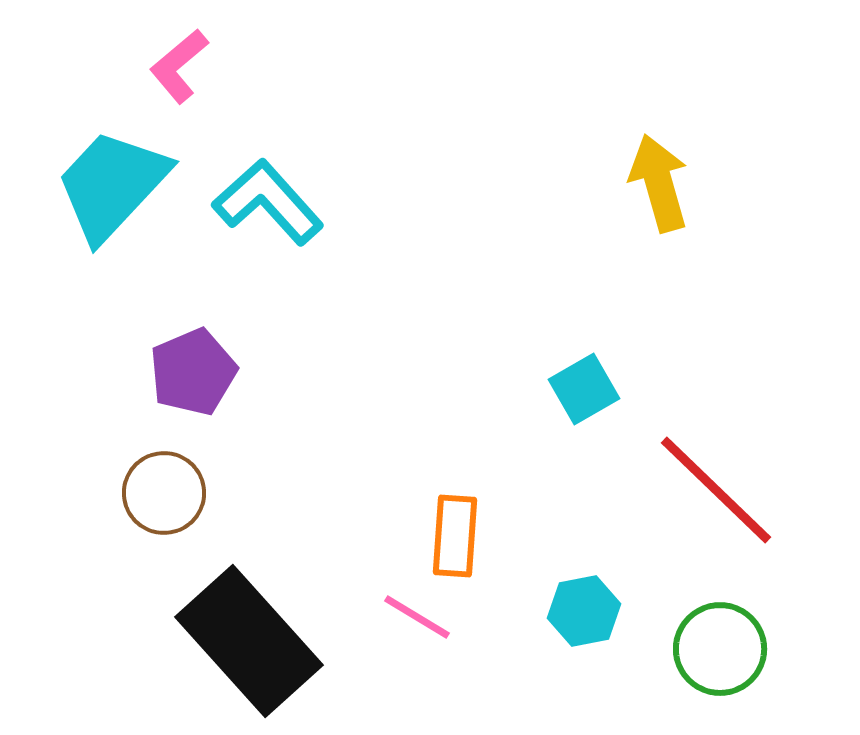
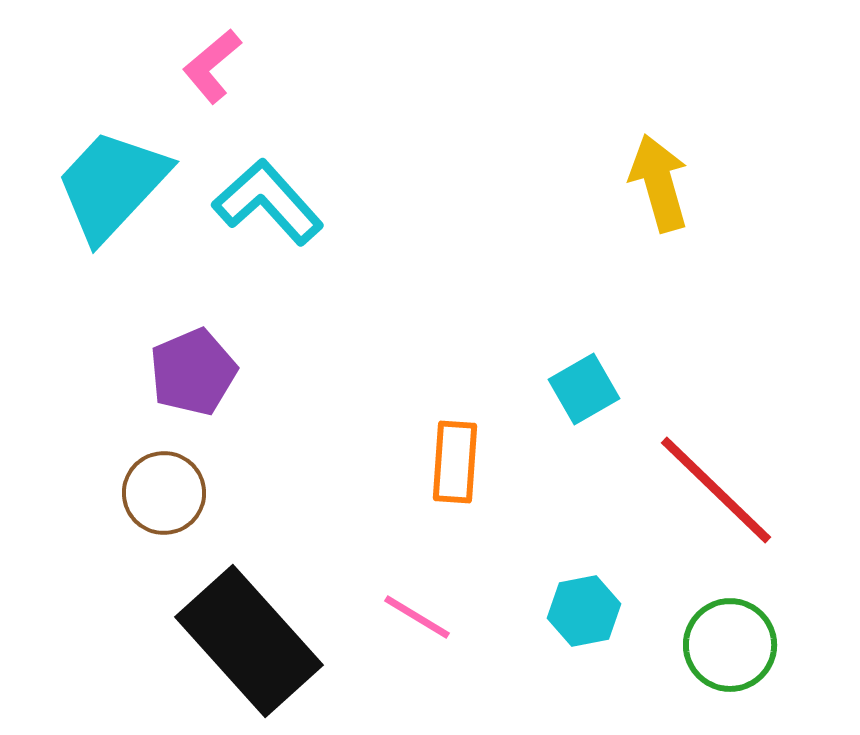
pink L-shape: moved 33 px right
orange rectangle: moved 74 px up
green circle: moved 10 px right, 4 px up
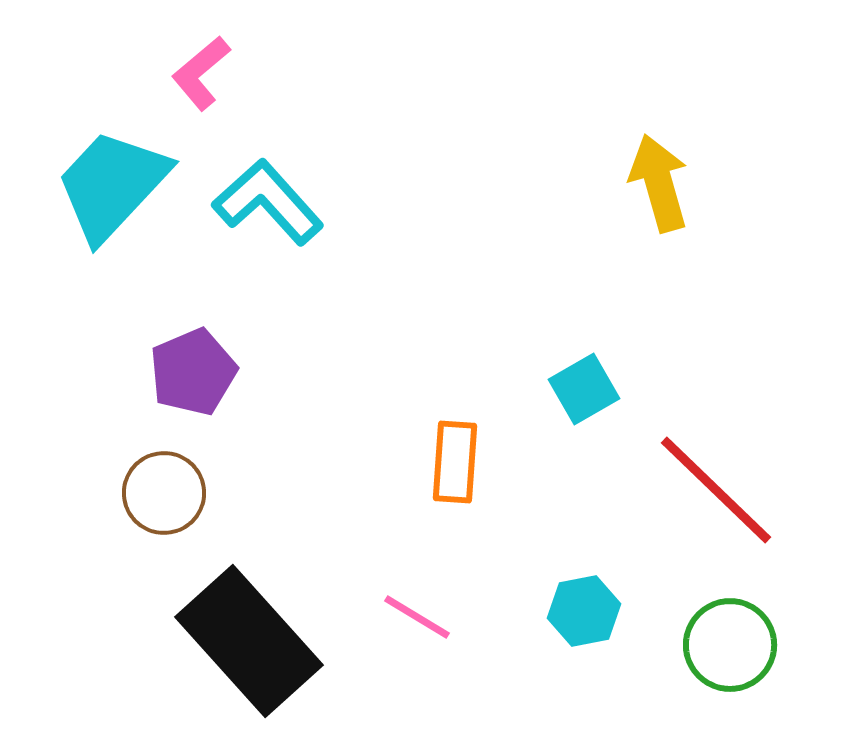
pink L-shape: moved 11 px left, 7 px down
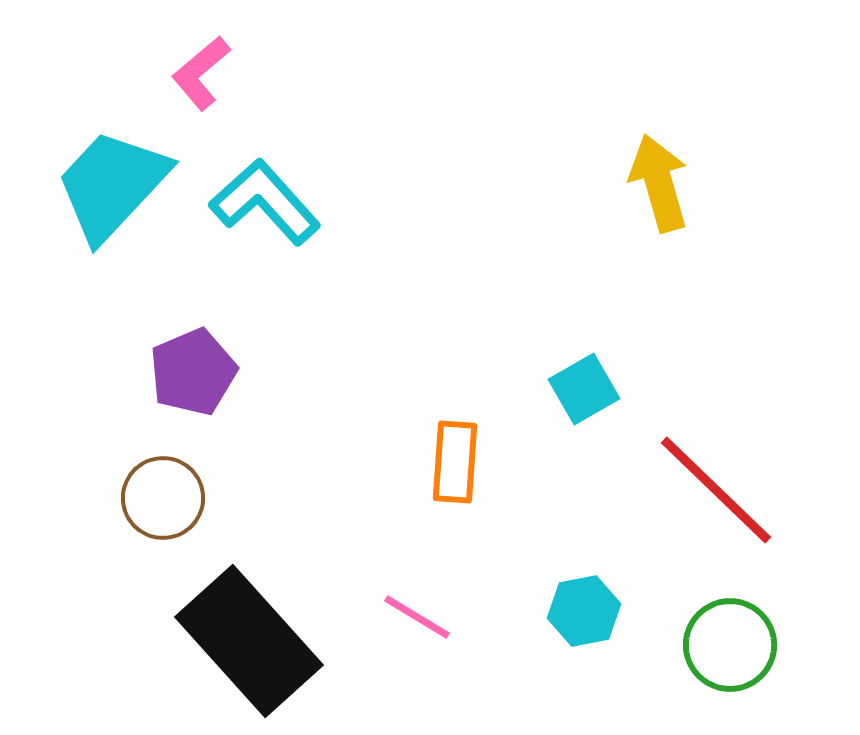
cyan L-shape: moved 3 px left
brown circle: moved 1 px left, 5 px down
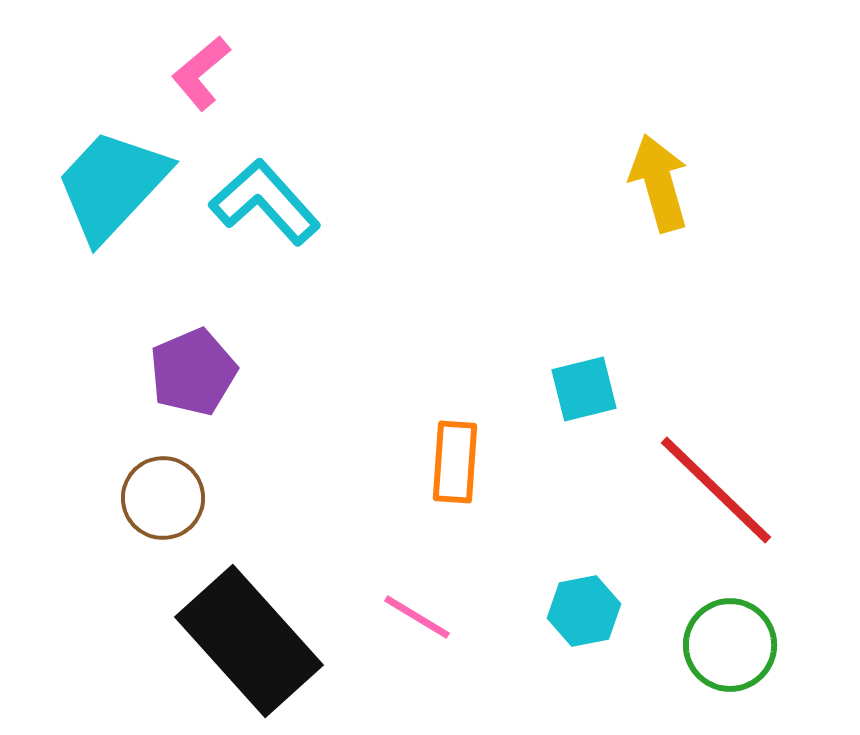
cyan square: rotated 16 degrees clockwise
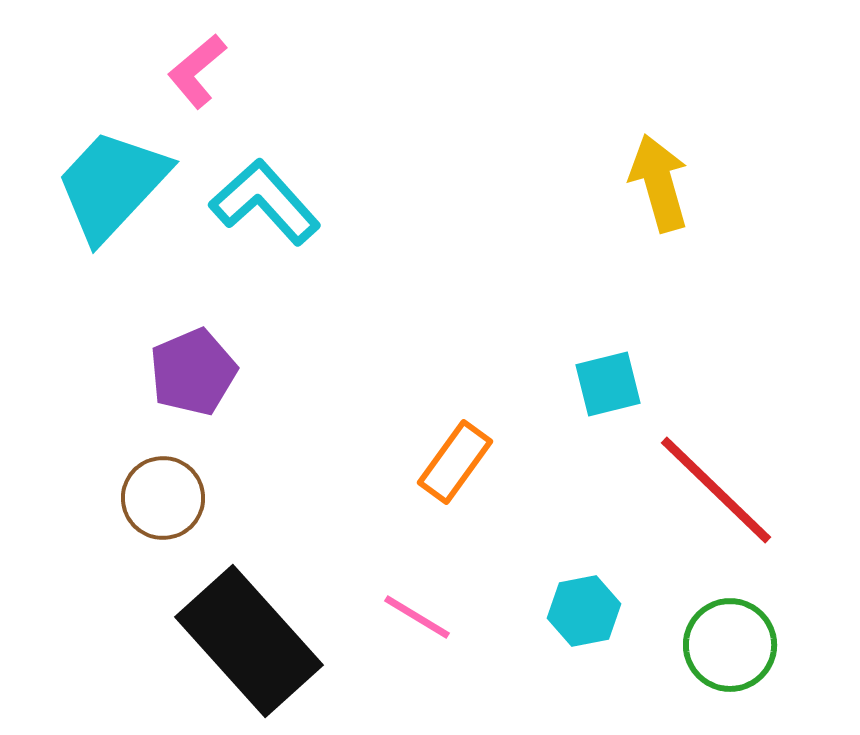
pink L-shape: moved 4 px left, 2 px up
cyan square: moved 24 px right, 5 px up
orange rectangle: rotated 32 degrees clockwise
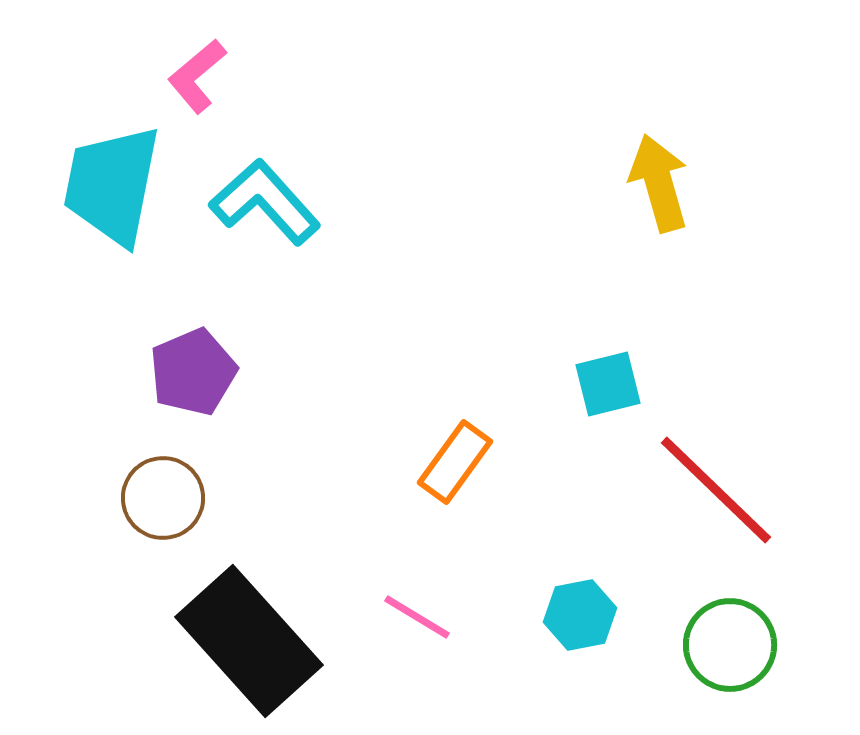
pink L-shape: moved 5 px down
cyan trapezoid: rotated 32 degrees counterclockwise
cyan hexagon: moved 4 px left, 4 px down
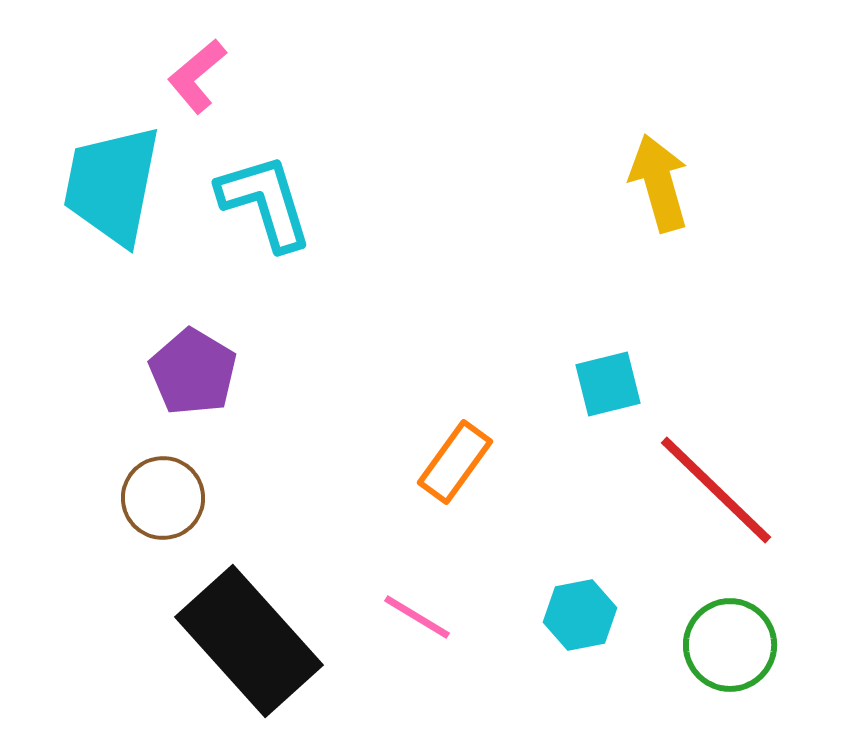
cyan L-shape: rotated 25 degrees clockwise
purple pentagon: rotated 18 degrees counterclockwise
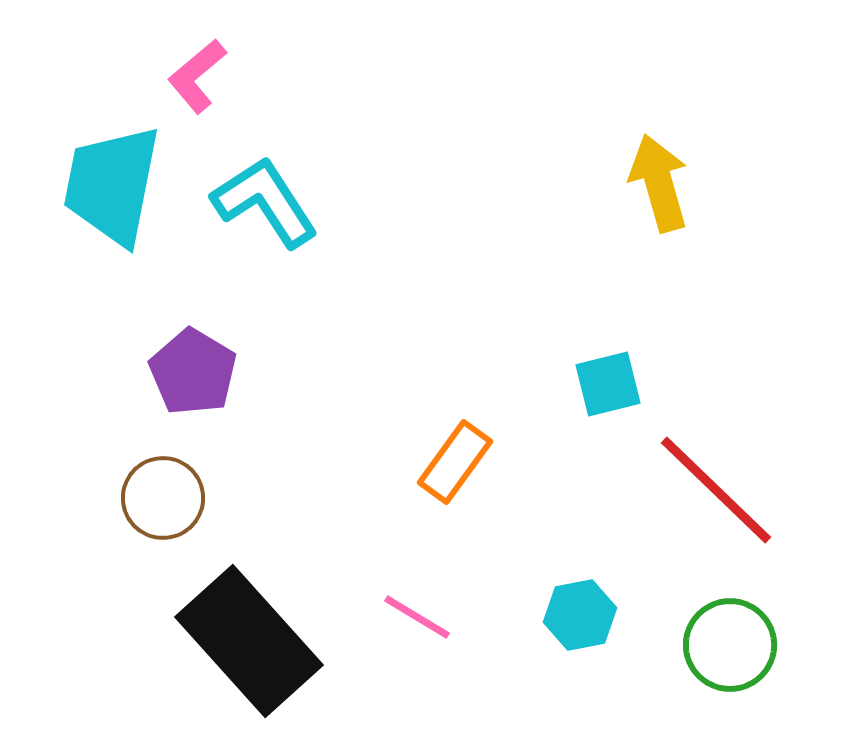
cyan L-shape: rotated 16 degrees counterclockwise
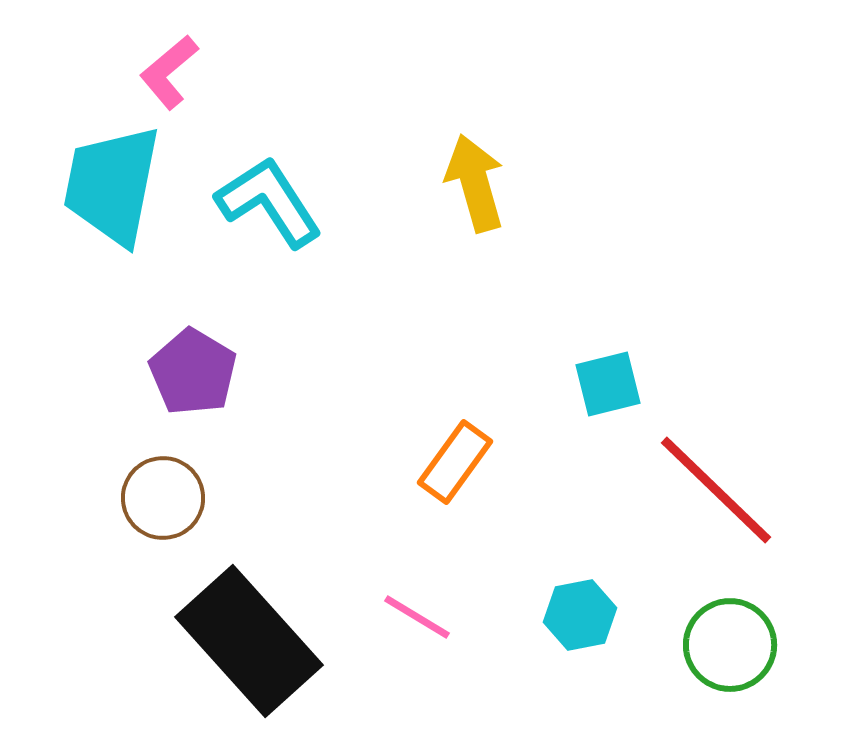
pink L-shape: moved 28 px left, 4 px up
yellow arrow: moved 184 px left
cyan L-shape: moved 4 px right
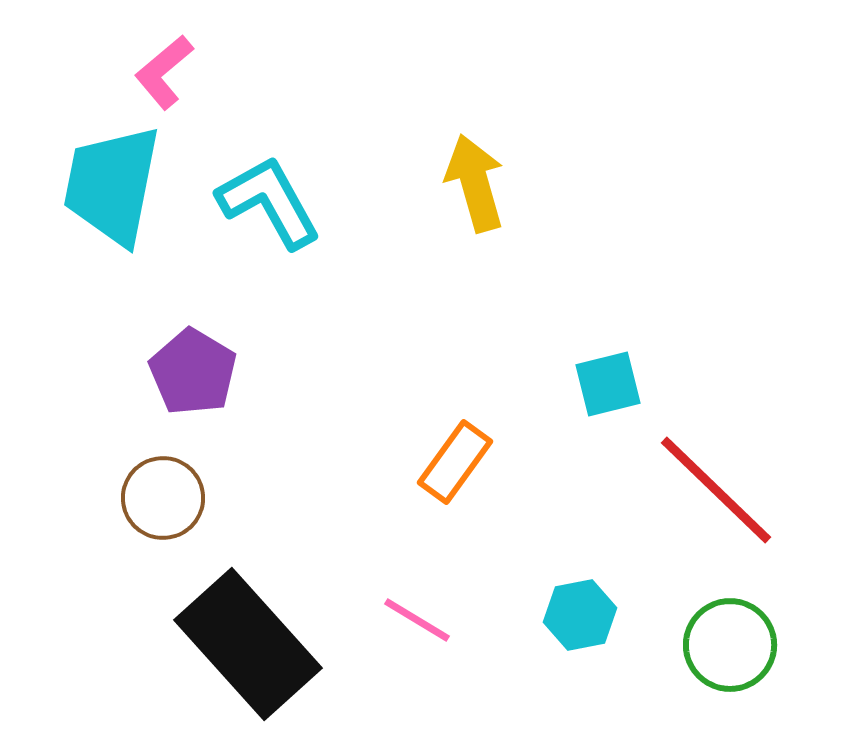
pink L-shape: moved 5 px left
cyan L-shape: rotated 4 degrees clockwise
pink line: moved 3 px down
black rectangle: moved 1 px left, 3 px down
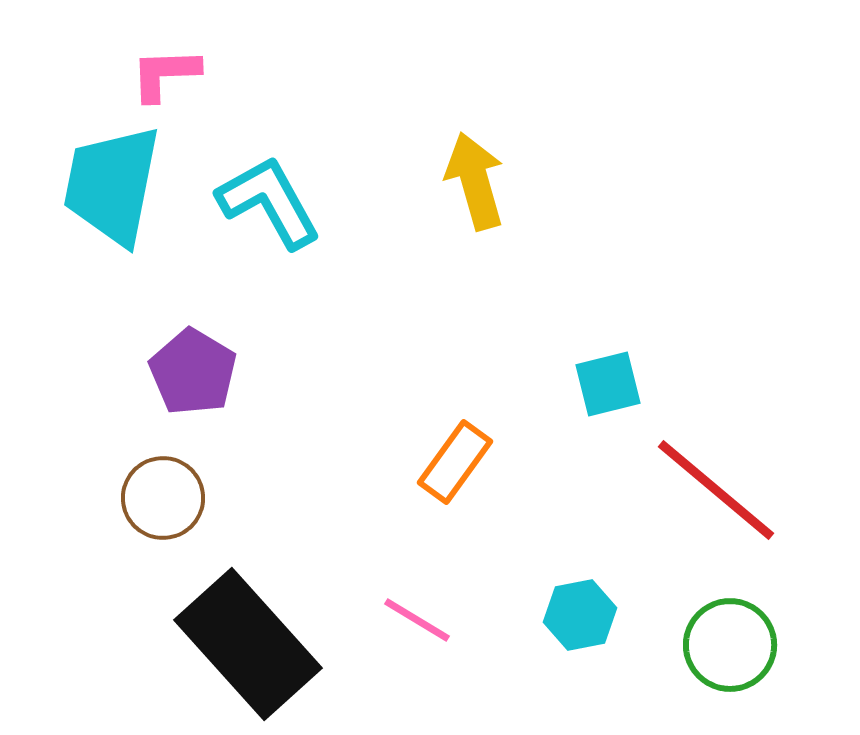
pink L-shape: moved 1 px right, 2 px down; rotated 38 degrees clockwise
yellow arrow: moved 2 px up
red line: rotated 4 degrees counterclockwise
